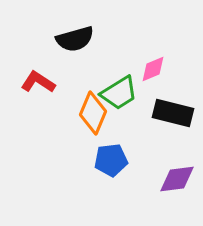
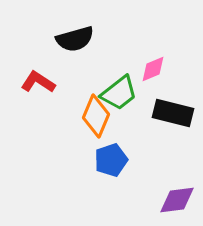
green trapezoid: rotated 6 degrees counterclockwise
orange diamond: moved 3 px right, 3 px down
blue pentagon: rotated 12 degrees counterclockwise
purple diamond: moved 21 px down
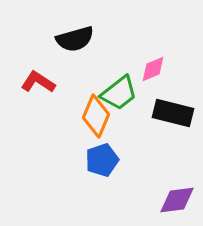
blue pentagon: moved 9 px left
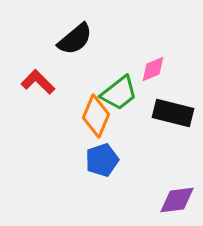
black semicircle: rotated 24 degrees counterclockwise
red L-shape: rotated 12 degrees clockwise
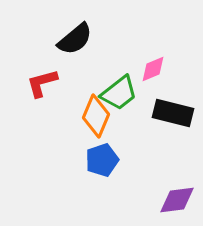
red L-shape: moved 4 px right, 1 px down; rotated 60 degrees counterclockwise
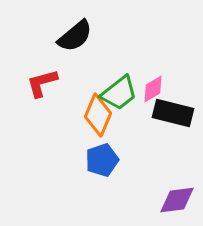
black semicircle: moved 3 px up
pink diamond: moved 20 px down; rotated 8 degrees counterclockwise
orange diamond: moved 2 px right, 1 px up
